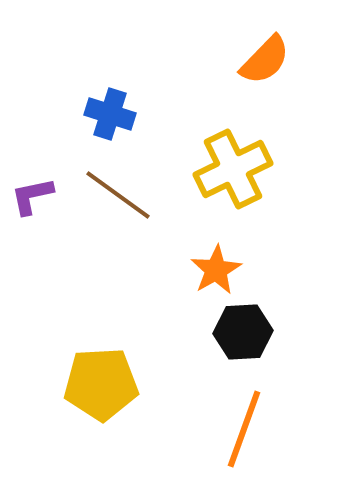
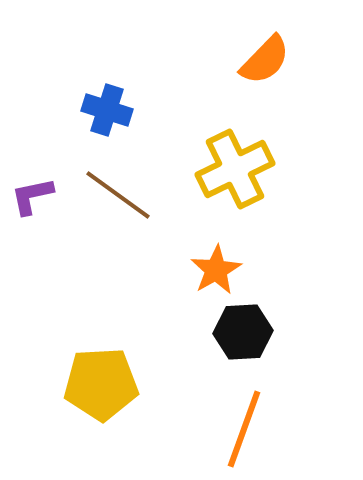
blue cross: moved 3 px left, 4 px up
yellow cross: moved 2 px right
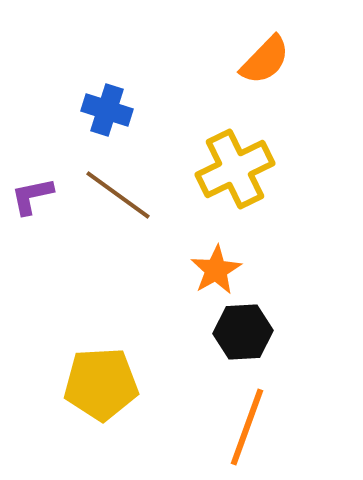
orange line: moved 3 px right, 2 px up
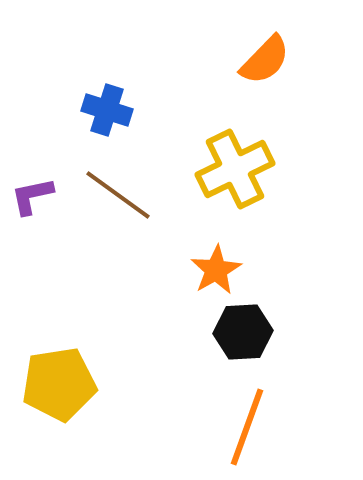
yellow pentagon: moved 42 px left; rotated 6 degrees counterclockwise
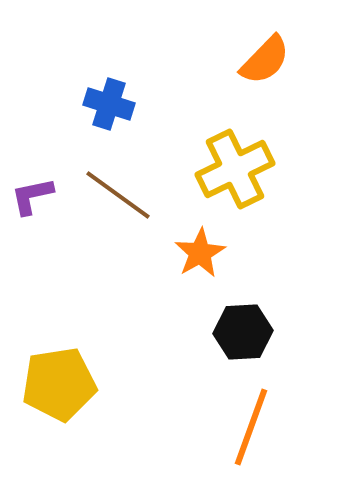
blue cross: moved 2 px right, 6 px up
orange star: moved 16 px left, 17 px up
orange line: moved 4 px right
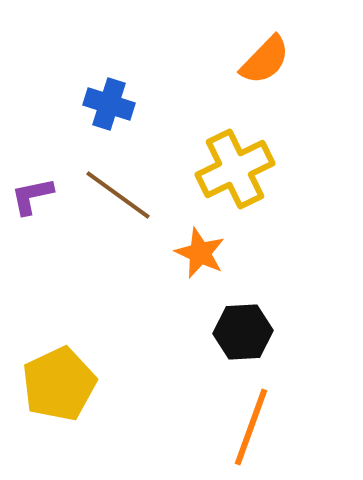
orange star: rotated 18 degrees counterclockwise
yellow pentagon: rotated 16 degrees counterclockwise
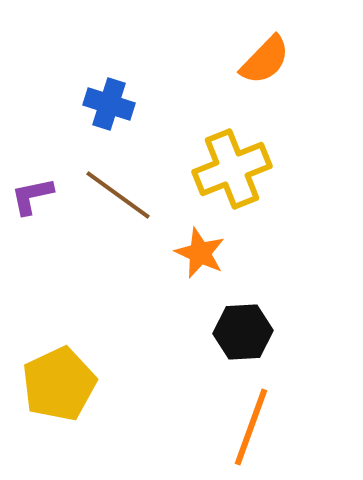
yellow cross: moved 3 px left; rotated 4 degrees clockwise
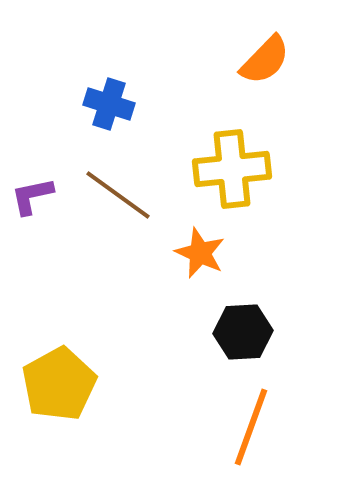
yellow cross: rotated 16 degrees clockwise
yellow pentagon: rotated 4 degrees counterclockwise
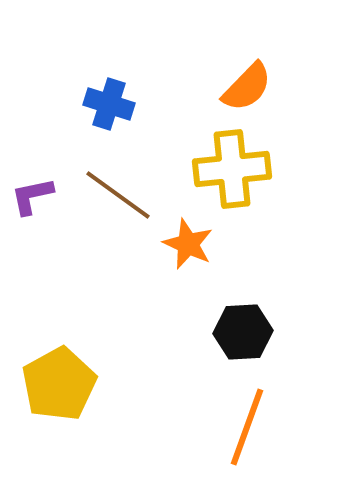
orange semicircle: moved 18 px left, 27 px down
orange star: moved 12 px left, 9 px up
orange line: moved 4 px left
